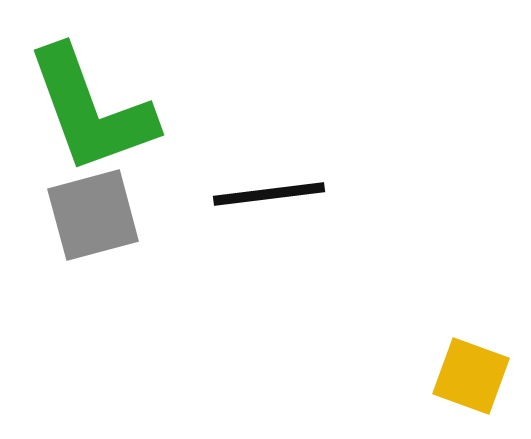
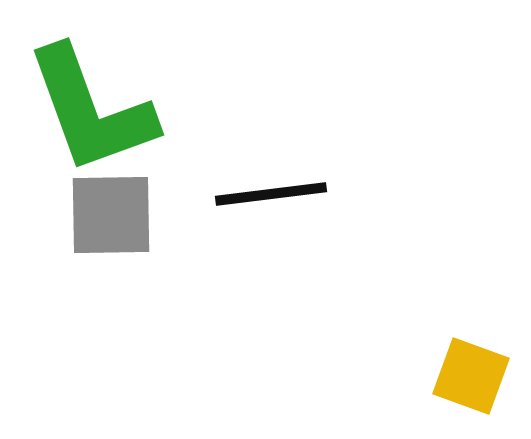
black line: moved 2 px right
gray square: moved 18 px right; rotated 14 degrees clockwise
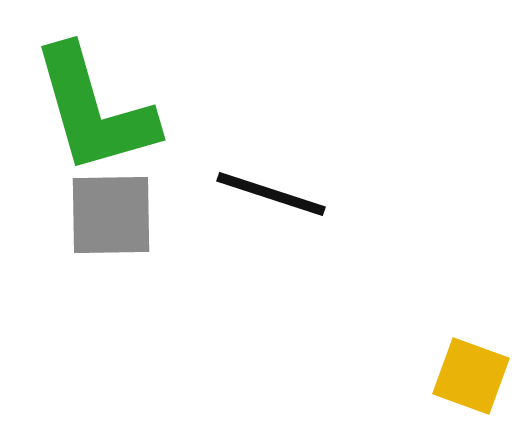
green L-shape: moved 3 px right; rotated 4 degrees clockwise
black line: rotated 25 degrees clockwise
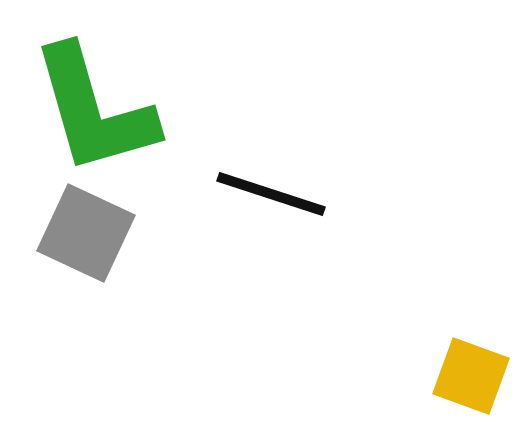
gray square: moved 25 px left, 18 px down; rotated 26 degrees clockwise
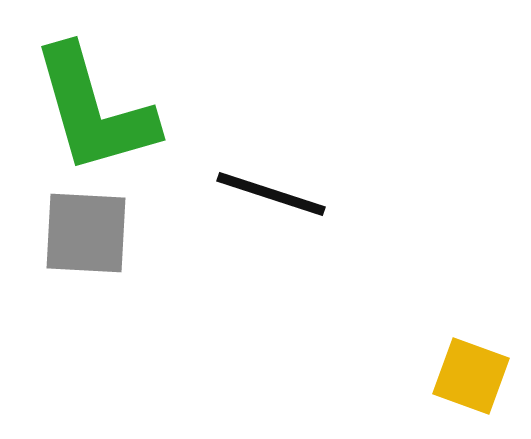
gray square: rotated 22 degrees counterclockwise
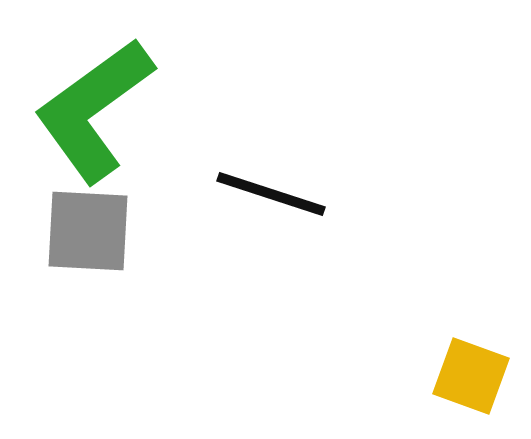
green L-shape: rotated 70 degrees clockwise
gray square: moved 2 px right, 2 px up
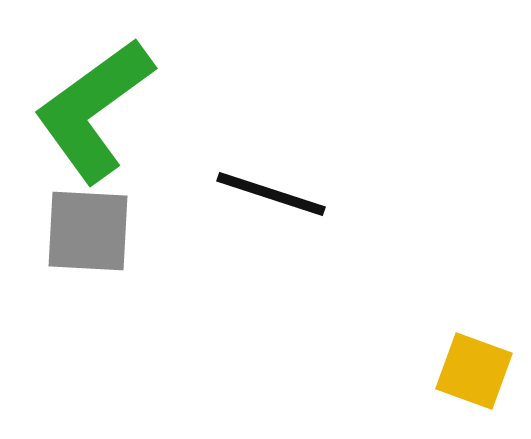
yellow square: moved 3 px right, 5 px up
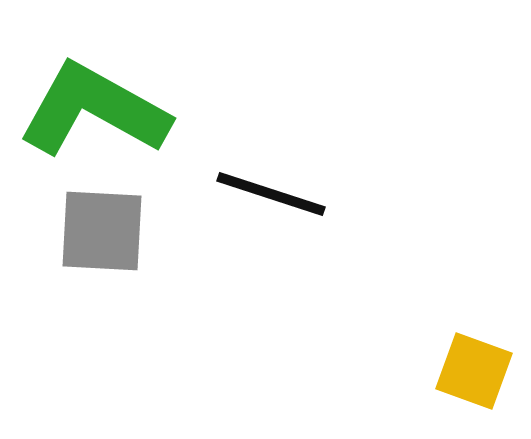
green L-shape: rotated 65 degrees clockwise
gray square: moved 14 px right
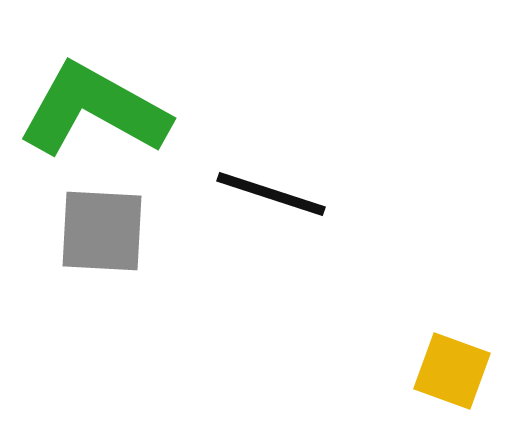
yellow square: moved 22 px left
